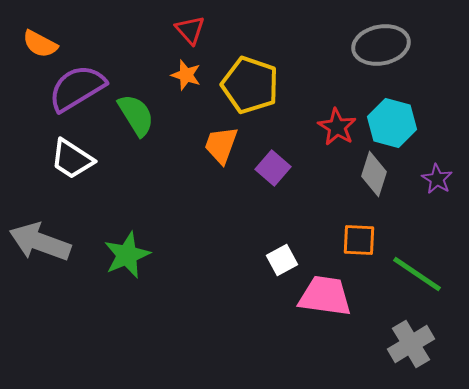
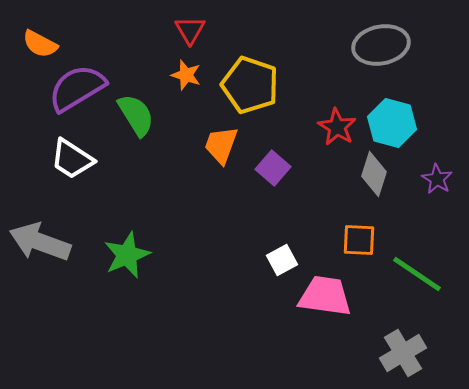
red triangle: rotated 12 degrees clockwise
gray cross: moved 8 px left, 9 px down
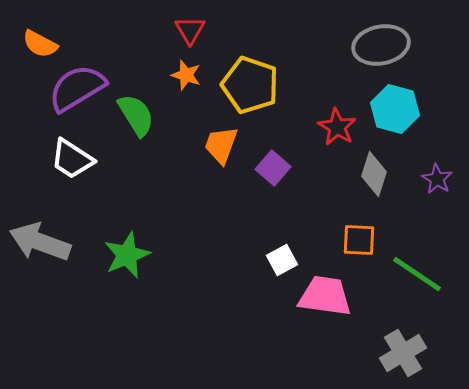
cyan hexagon: moved 3 px right, 14 px up
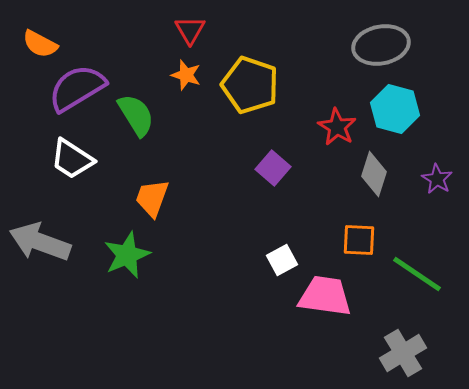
orange trapezoid: moved 69 px left, 53 px down
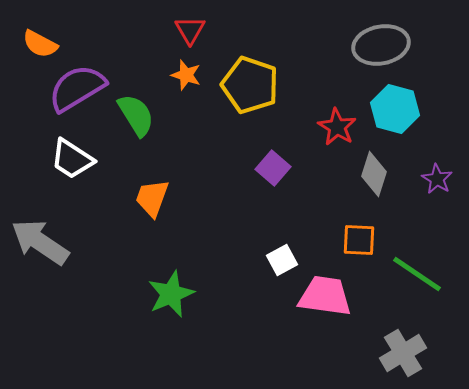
gray arrow: rotated 14 degrees clockwise
green star: moved 44 px right, 39 px down
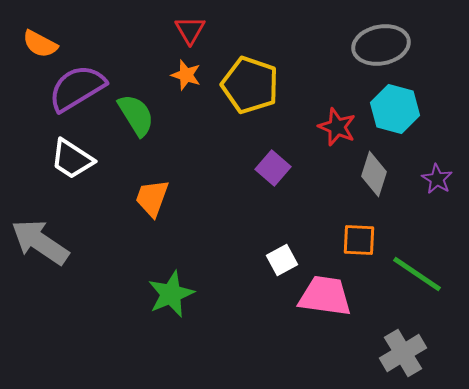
red star: rotated 9 degrees counterclockwise
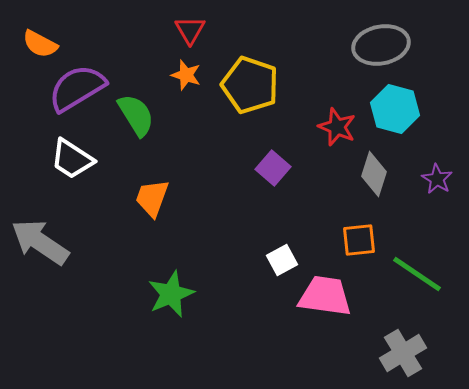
orange square: rotated 9 degrees counterclockwise
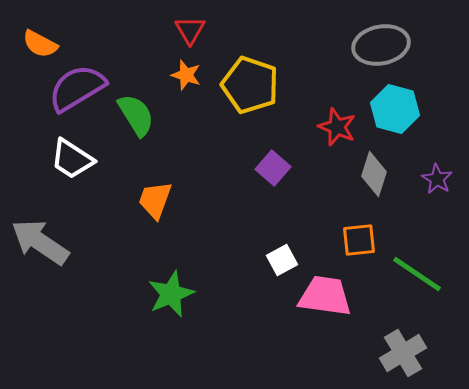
orange trapezoid: moved 3 px right, 2 px down
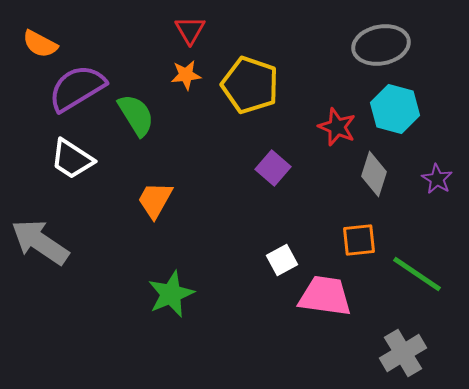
orange star: rotated 24 degrees counterclockwise
orange trapezoid: rotated 9 degrees clockwise
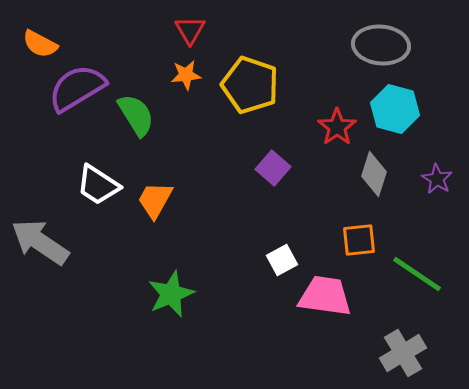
gray ellipse: rotated 16 degrees clockwise
red star: rotated 15 degrees clockwise
white trapezoid: moved 26 px right, 26 px down
